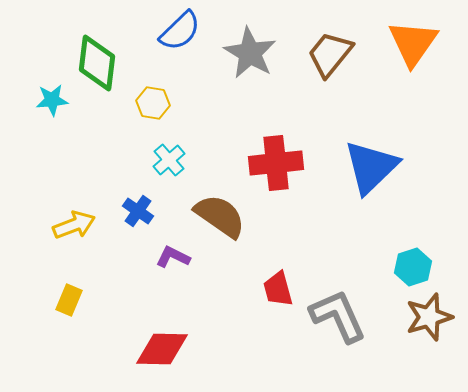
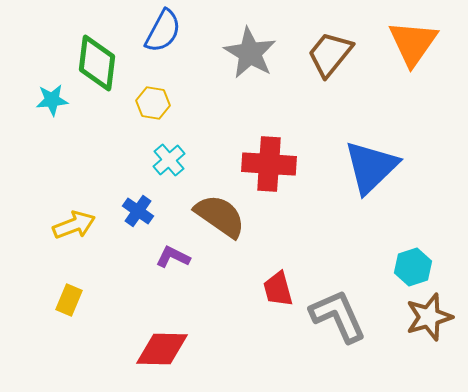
blue semicircle: moved 17 px left; rotated 18 degrees counterclockwise
red cross: moved 7 px left, 1 px down; rotated 10 degrees clockwise
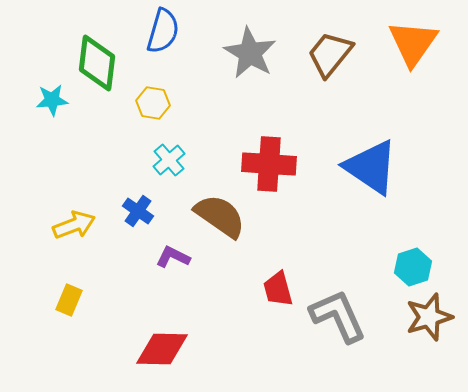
blue semicircle: rotated 12 degrees counterclockwise
blue triangle: rotated 42 degrees counterclockwise
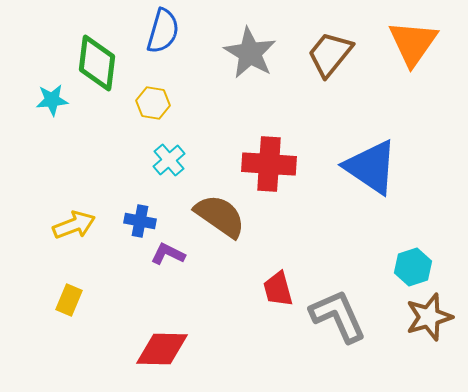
blue cross: moved 2 px right, 10 px down; rotated 24 degrees counterclockwise
purple L-shape: moved 5 px left, 3 px up
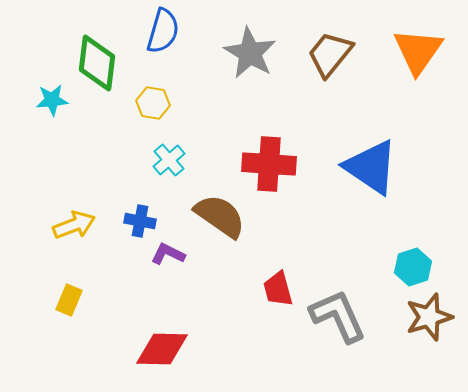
orange triangle: moved 5 px right, 8 px down
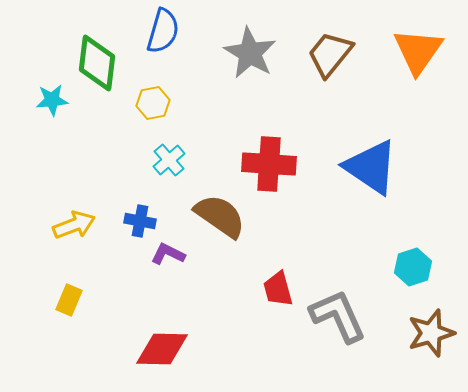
yellow hexagon: rotated 20 degrees counterclockwise
brown star: moved 2 px right, 16 px down
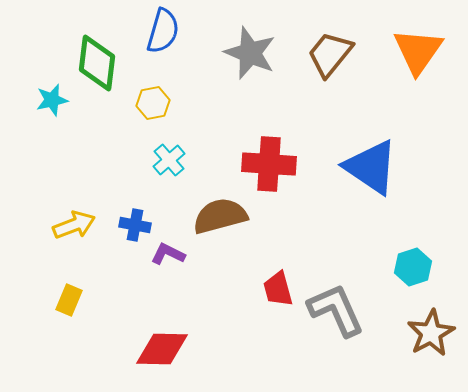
gray star: rotated 8 degrees counterclockwise
cyan star: rotated 8 degrees counterclockwise
brown semicircle: rotated 50 degrees counterclockwise
blue cross: moved 5 px left, 4 px down
gray L-shape: moved 2 px left, 6 px up
brown star: rotated 12 degrees counterclockwise
